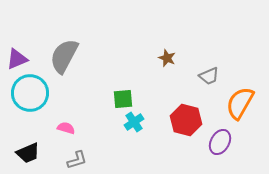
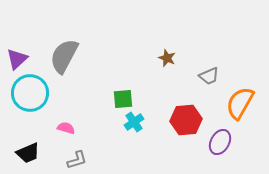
purple triangle: rotated 20 degrees counterclockwise
red hexagon: rotated 20 degrees counterclockwise
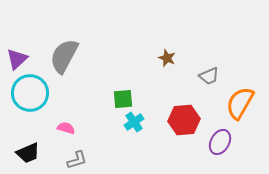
red hexagon: moved 2 px left
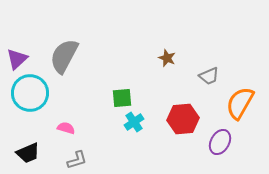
green square: moved 1 px left, 1 px up
red hexagon: moved 1 px left, 1 px up
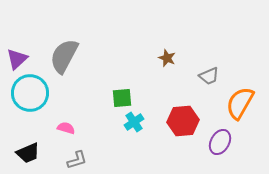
red hexagon: moved 2 px down
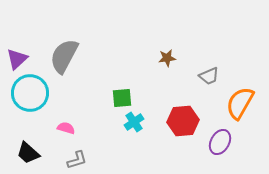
brown star: rotated 30 degrees counterclockwise
black trapezoid: rotated 65 degrees clockwise
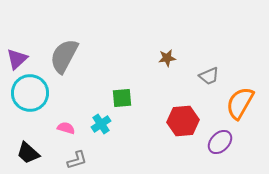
cyan cross: moved 33 px left, 2 px down
purple ellipse: rotated 15 degrees clockwise
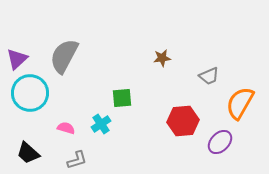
brown star: moved 5 px left
